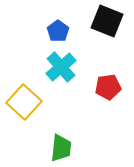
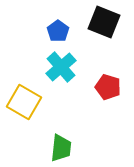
black square: moved 3 px left, 1 px down
red pentagon: rotated 25 degrees clockwise
yellow square: rotated 12 degrees counterclockwise
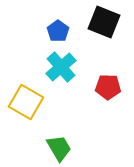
red pentagon: rotated 15 degrees counterclockwise
yellow square: moved 2 px right
green trapezoid: moved 2 px left; rotated 36 degrees counterclockwise
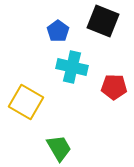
black square: moved 1 px left, 1 px up
cyan cross: moved 11 px right; rotated 36 degrees counterclockwise
red pentagon: moved 6 px right
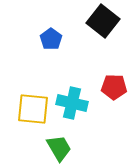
black square: rotated 16 degrees clockwise
blue pentagon: moved 7 px left, 8 px down
cyan cross: moved 36 px down
yellow square: moved 7 px right, 7 px down; rotated 24 degrees counterclockwise
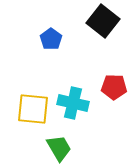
cyan cross: moved 1 px right
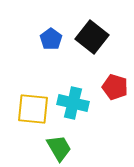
black square: moved 11 px left, 16 px down
red pentagon: moved 1 px right; rotated 15 degrees clockwise
